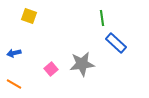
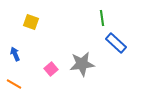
yellow square: moved 2 px right, 6 px down
blue arrow: moved 1 px right, 1 px down; rotated 80 degrees clockwise
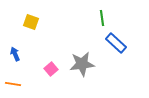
orange line: moved 1 px left; rotated 21 degrees counterclockwise
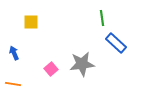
yellow square: rotated 21 degrees counterclockwise
blue arrow: moved 1 px left, 1 px up
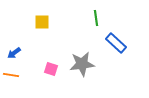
green line: moved 6 px left
yellow square: moved 11 px right
blue arrow: rotated 104 degrees counterclockwise
pink square: rotated 32 degrees counterclockwise
orange line: moved 2 px left, 9 px up
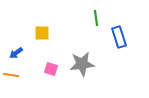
yellow square: moved 11 px down
blue rectangle: moved 3 px right, 6 px up; rotated 30 degrees clockwise
blue arrow: moved 2 px right
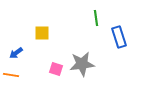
pink square: moved 5 px right
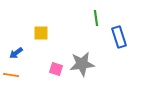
yellow square: moved 1 px left
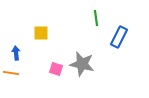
blue rectangle: rotated 45 degrees clockwise
blue arrow: rotated 120 degrees clockwise
gray star: rotated 20 degrees clockwise
orange line: moved 2 px up
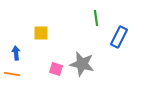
orange line: moved 1 px right, 1 px down
